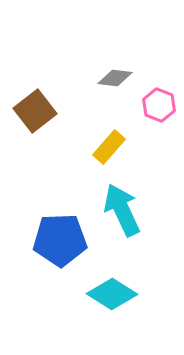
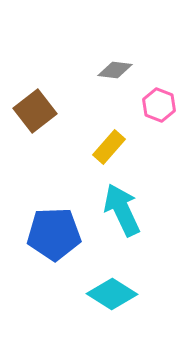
gray diamond: moved 8 px up
blue pentagon: moved 6 px left, 6 px up
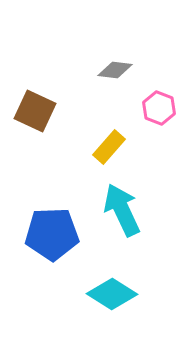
pink hexagon: moved 3 px down
brown square: rotated 27 degrees counterclockwise
blue pentagon: moved 2 px left
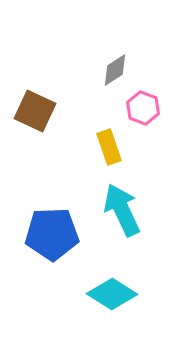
gray diamond: rotated 40 degrees counterclockwise
pink hexagon: moved 16 px left
yellow rectangle: rotated 60 degrees counterclockwise
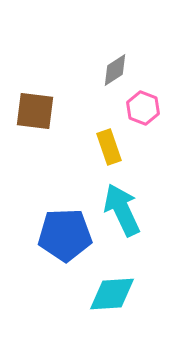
brown square: rotated 18 degrees counterclockwise
blue pentagon: moved 13 px right, 1 px down
cyan diamond: rotated 36 degrees counterclockwise
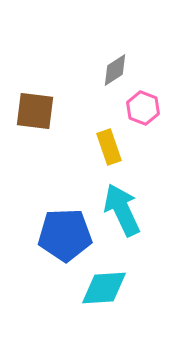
cyan diamond: moved 8 px left, 6 px up
